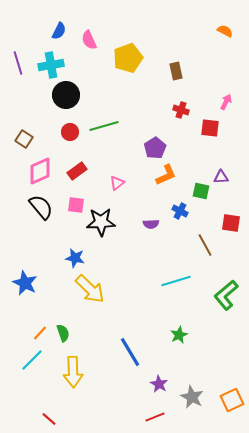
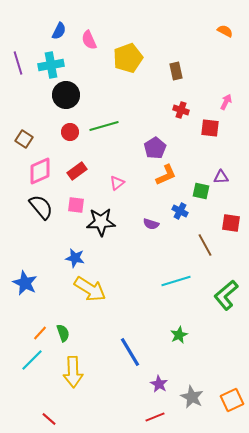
purple semicircle at (151, 224): rotated 21 degrees clockwise
yellow arrow at (90, 289): rotated 12 degrees counterclockwise
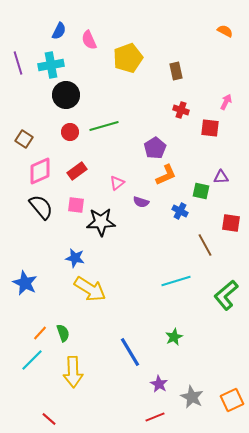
purple semicircle at (151, 224): moved 10 px left, 22 px up
green star at (179, 335): moved 5 px left, 2 px down
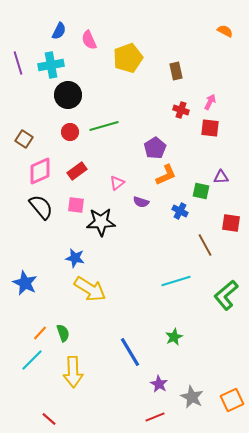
black circle at (66, 95): moved 2 px right
pink arrow at (226, 102): moved 16 px left
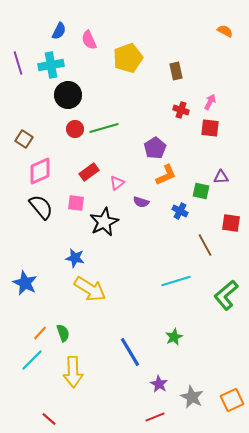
green line at (104, 126): moved 2 px down
red circle at (70, 132): moved 5 px right, 3 px up
red rectangle at (77, 171): moved 12 px right, 1 px down
pink square at (76, 205): moved 2 px up
black star at (101, 222): moved 3 px right; rotated 24 degrees counterclockwise
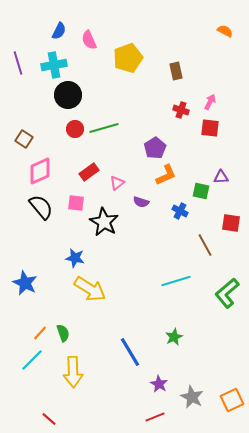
cyan cross at (51, 65): moved 3 px right
black star at (104, 222): rotated 16 degrees counterclockwise
green L-shape at (226, 295): moved 1 px right, 2 px up
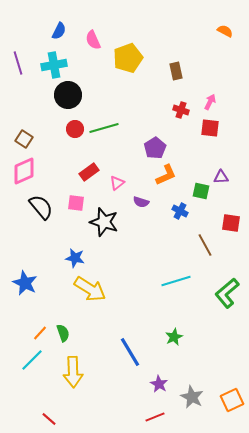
pink semicircle at (89, 40): moved 4 px right
pink diamond at (40, 171): moved 16 px left
black star at (104, 222): rotated 12 degrees counterclockwise
